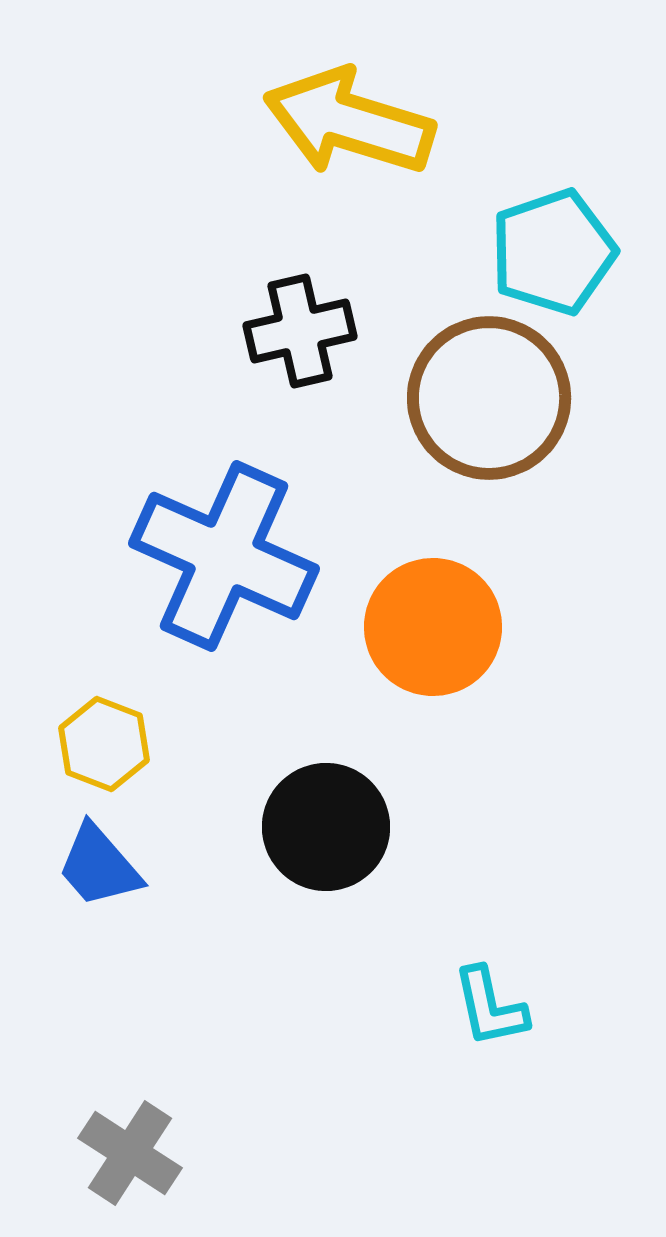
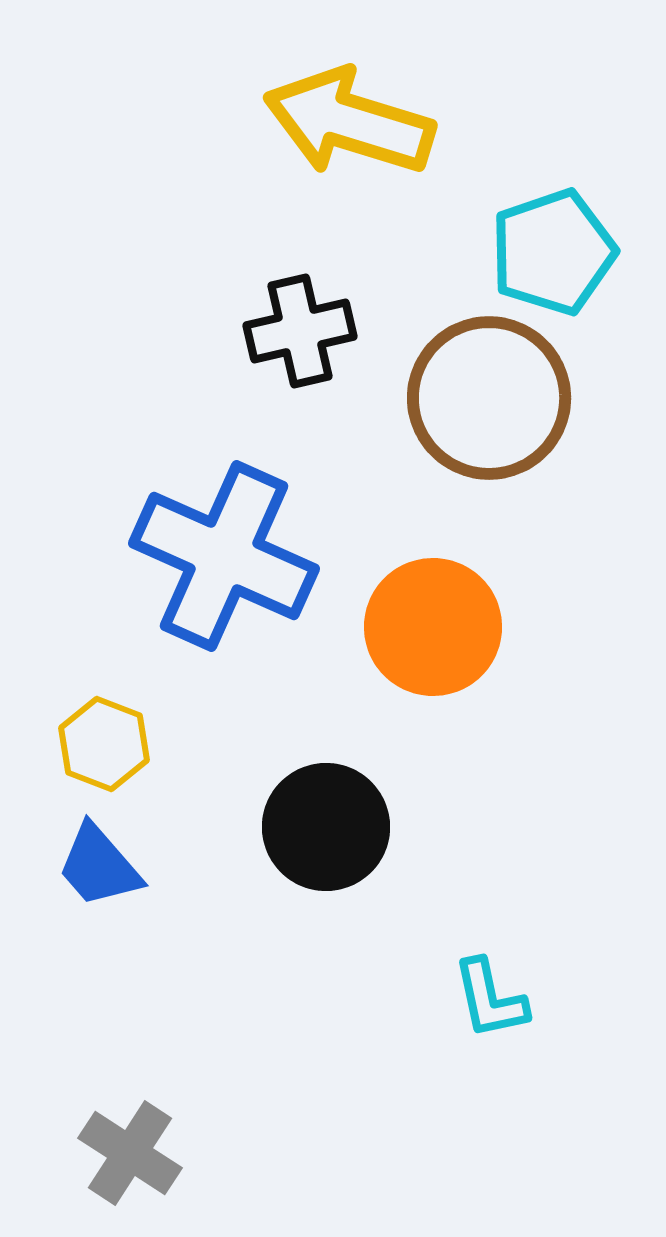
cyan L-shape: moved 8 px up
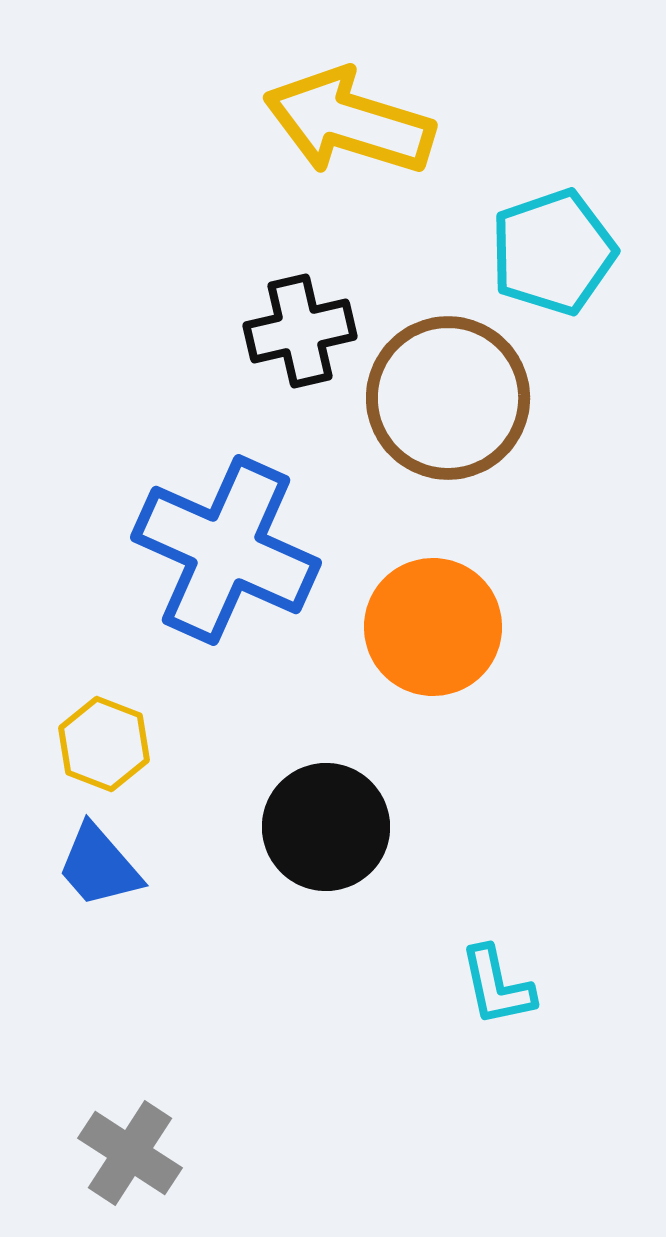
brown circle: moved 41 px left
blue cross: moved 2 px right, 6 px up
cyan L-shape: moved 7 px right, 13 px up
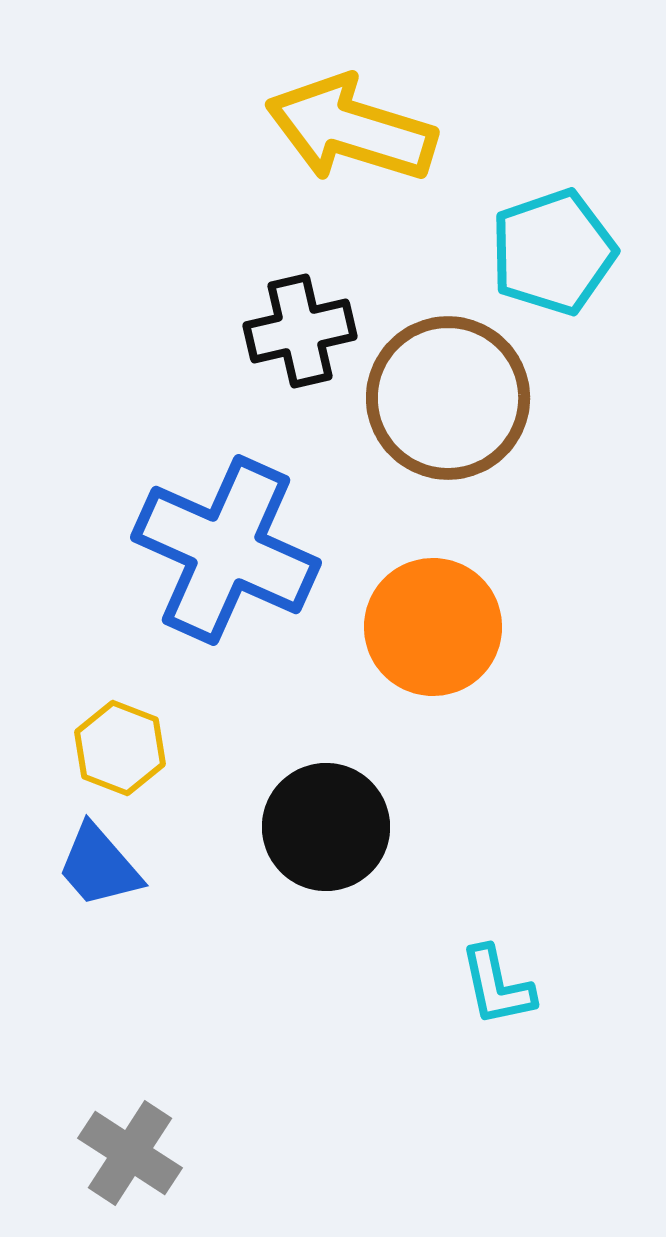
yellow arrow: moved 2 px right, 7 px down
yellow hexagon: moved 16 px right, 4 px down
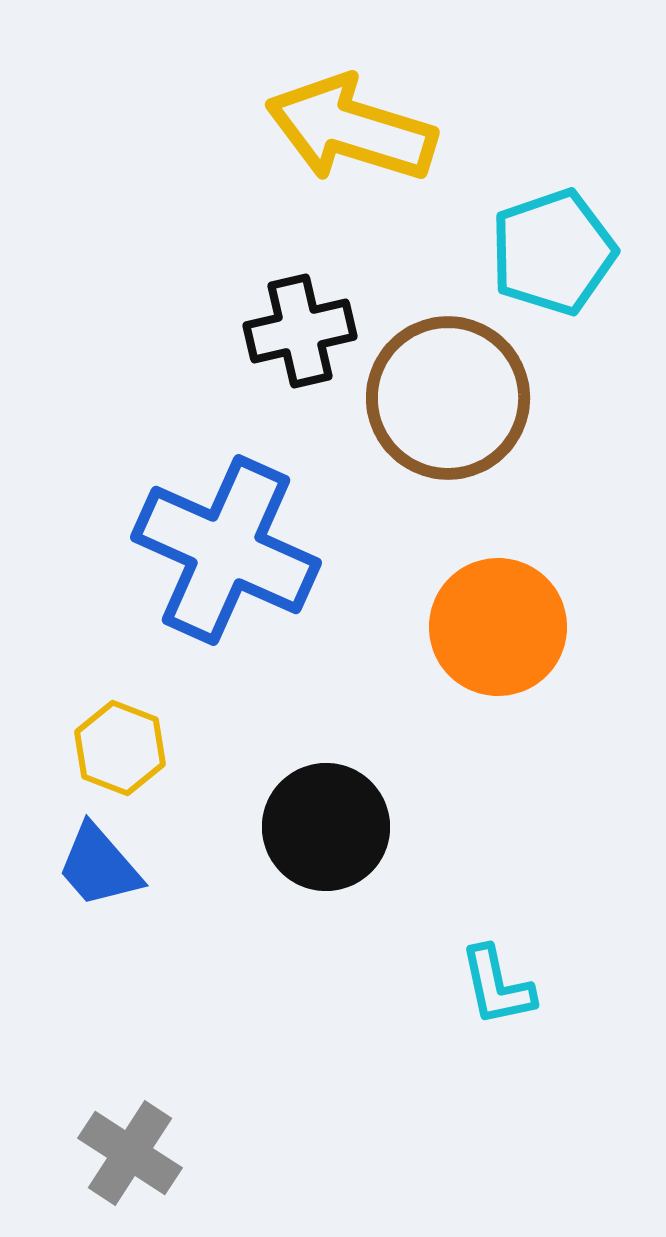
orange circle: moved 65 px right
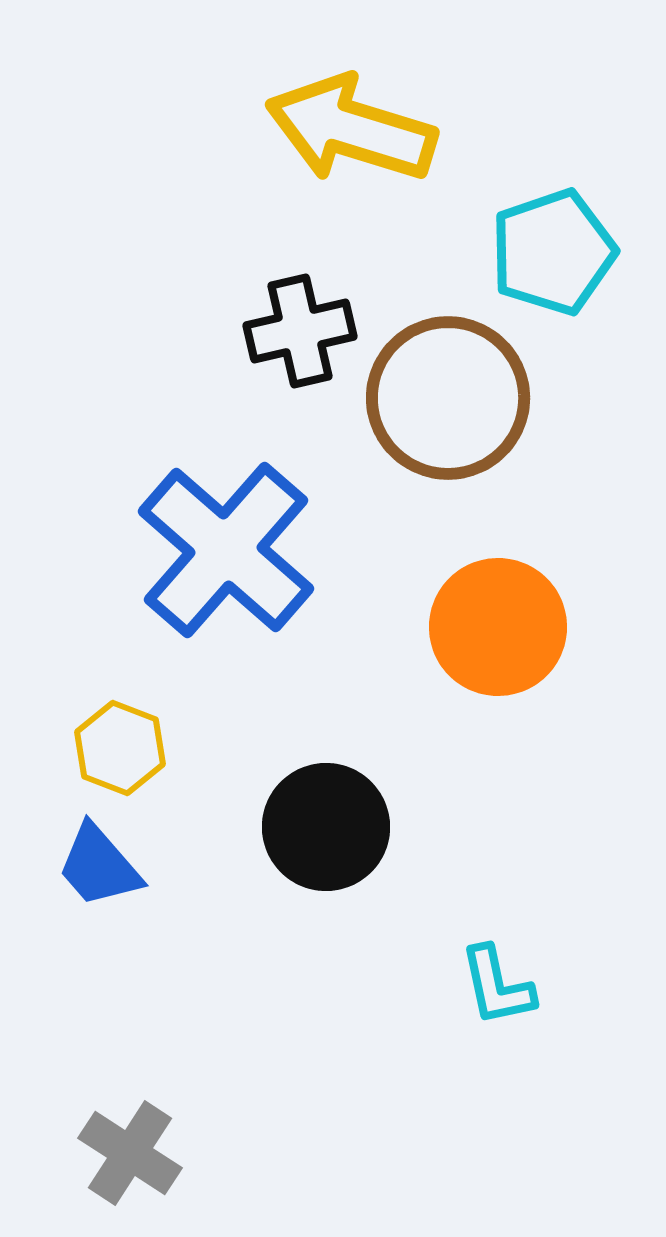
blue cross: rotated 17 degrees clockwise
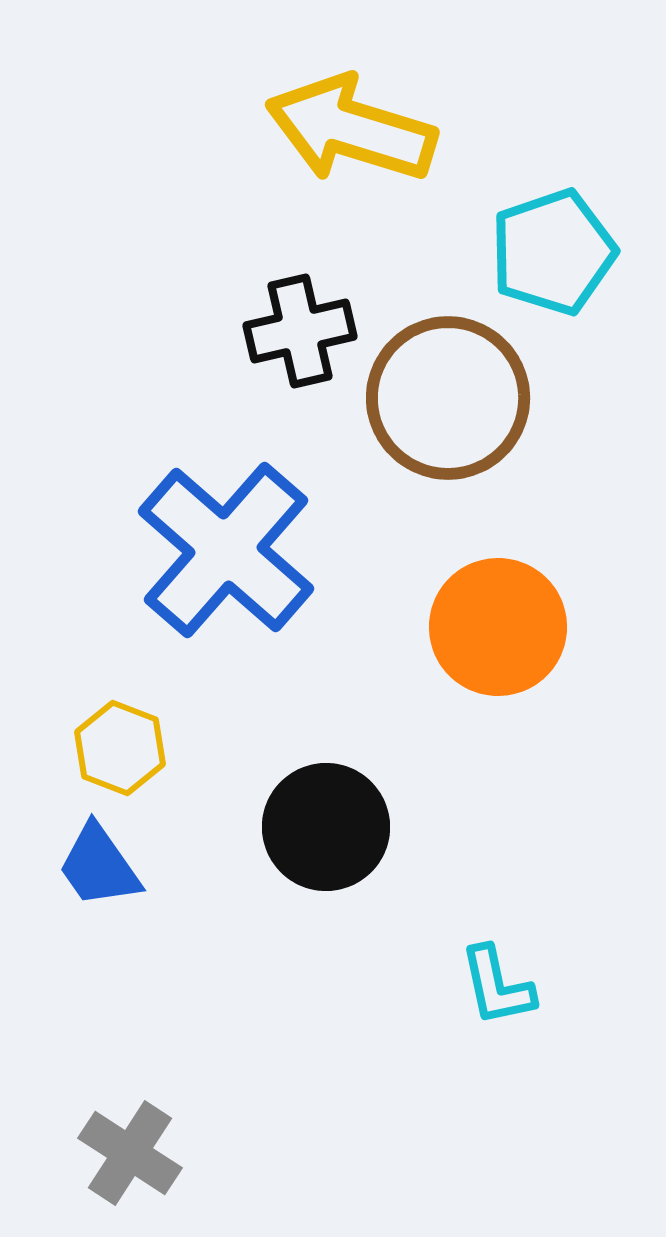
blue trapezoid: rotated 6 degrees clockwise
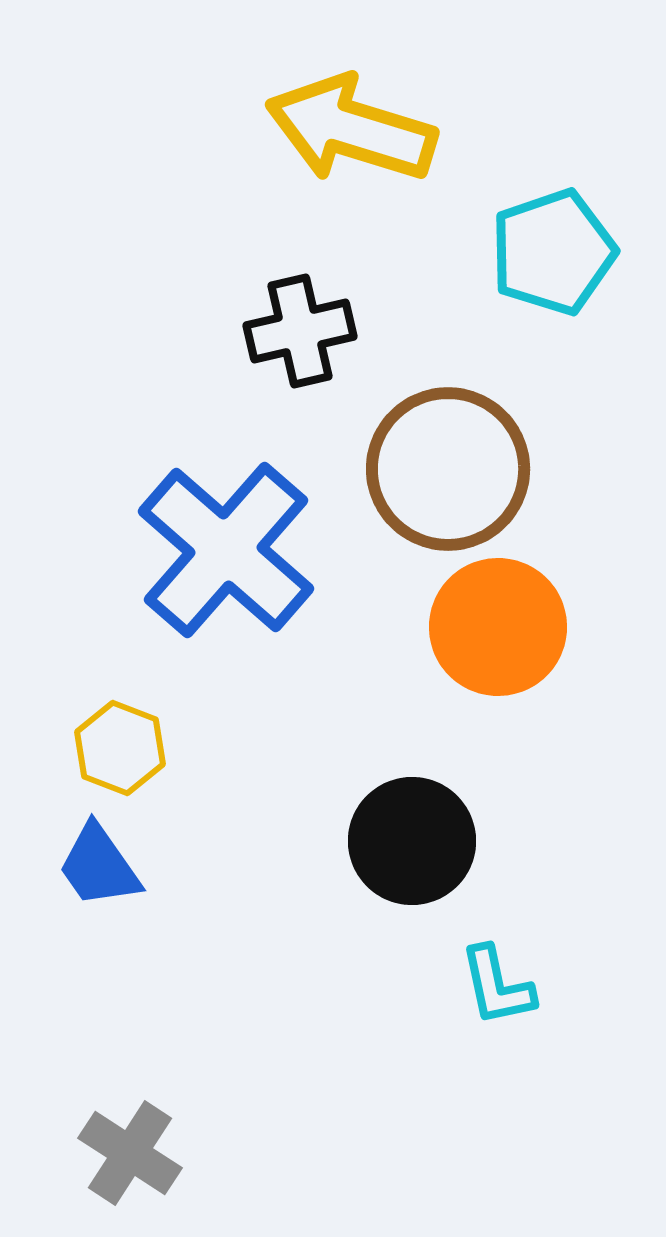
brown circle: moved 71 px down
black circle: moved 86 px right, 14 px down
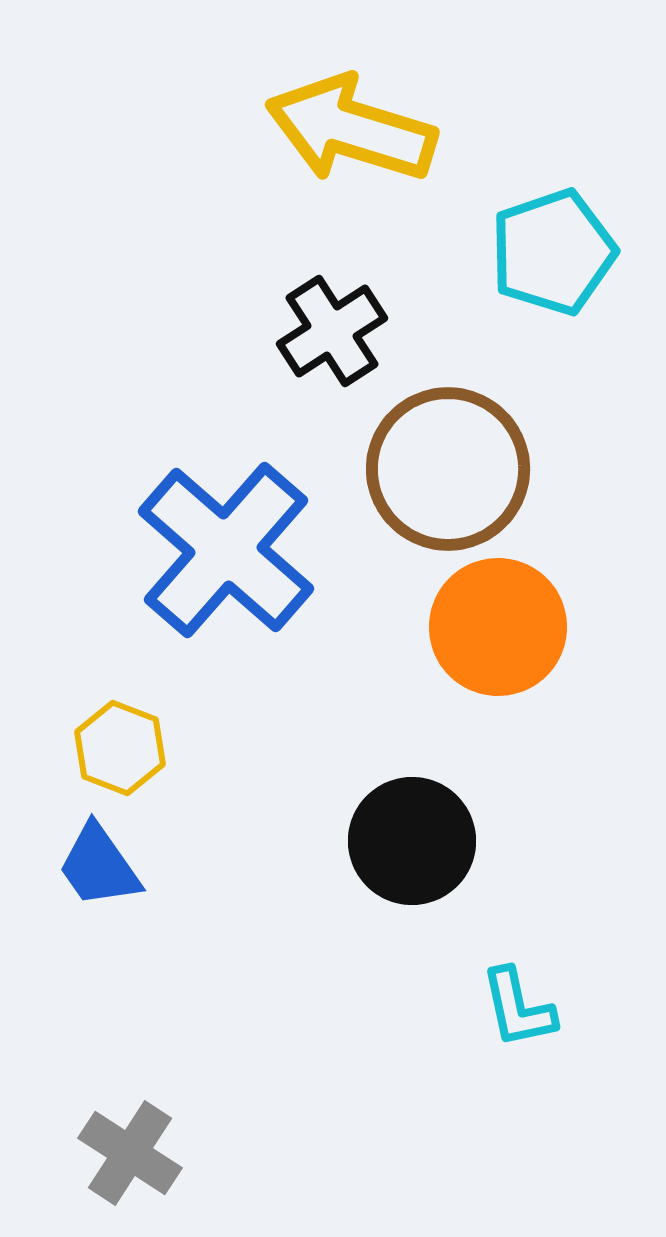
black cross: moved 32 px right; rotated 20 degrees counterclockwise
cyan L-shape: moved 21 px right, 22 px down
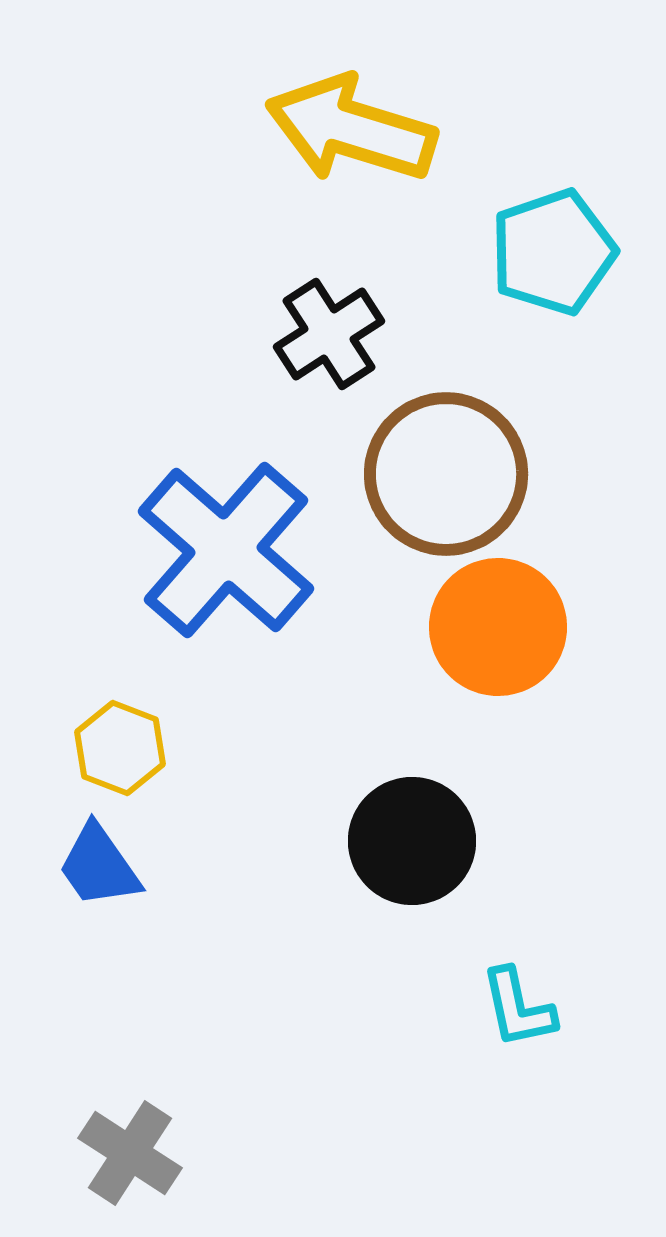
black cross: moved 3 px left, 3 px down
brown circle: moved 2 px left, 5 px down
